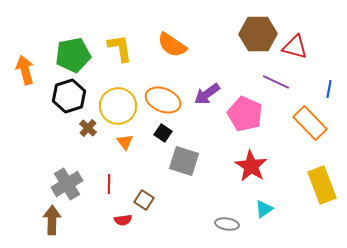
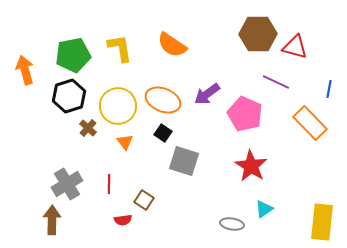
yellow rectangle: moved 37 px down; rotated 27 degrees clockwise
gray ellipse: moved 5 px right
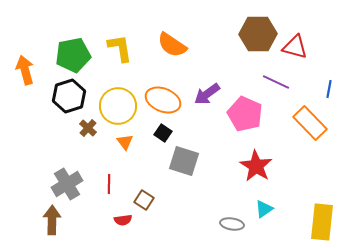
red star: moved 5 px right
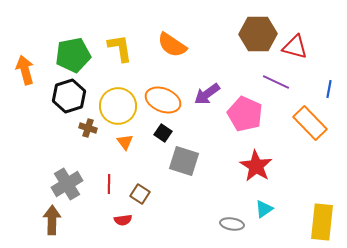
brown cross: rotated 24 degrees counterclockwise
brown square: moved 4 px left, 6 px up
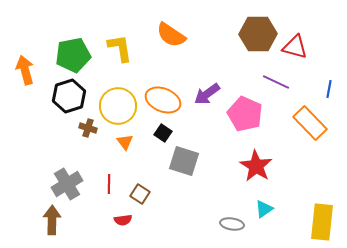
orange semicircle: moved 1 px left, 10 px up
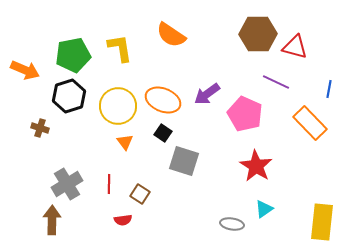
orange arrow: rotated 128 degrees clockwise
brown cross: moved 48 px left
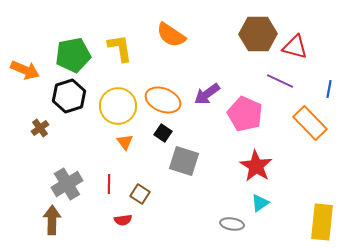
purple line: moved 4 px right, 1 px up
brown cross: rotated 36 degrees clockwise
cyan triangle: moved 4 px left, 6 px up
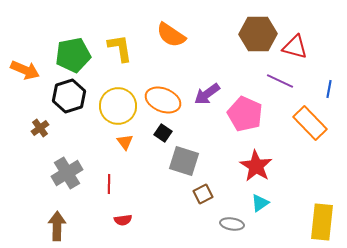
gray cross: moved 11 px up
brown square: moved 63 px right; rotated 30 degrees clockwise
brown arrow: moved 5 px right, 6 px down
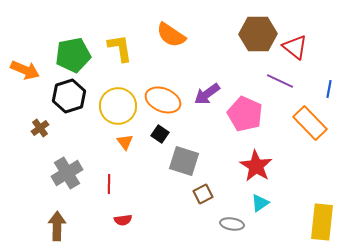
red triangle: rotated 24 degrees clockwise
black square: moved 3 px left, 1 px down
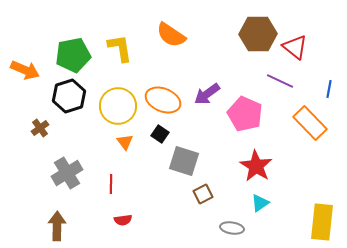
red line: moved 2 px right
gray ellipse: moved 4 px down
